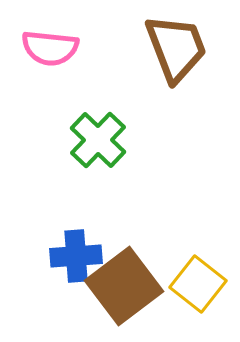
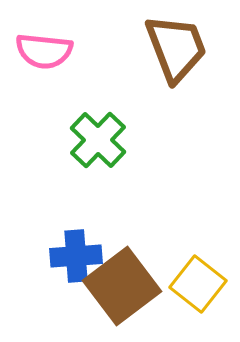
pink semicircle: moved 6 px left, 3 px down
brown square: moved 2 px left
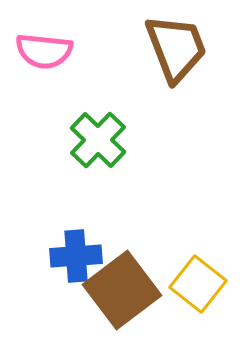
brown square: moved 4 px down
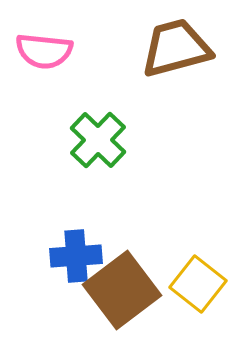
brown trapezoid: rotated 84 degrees counterclockwise
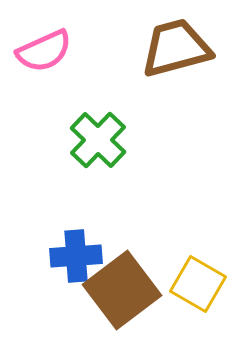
pink semicircle: rotated 30 degrees counterclockwise
yellow square: rotated 8 degrees counterclockwise
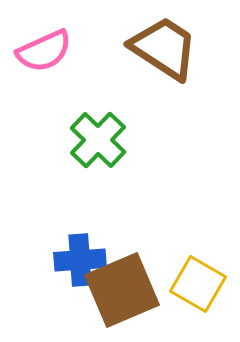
brown trapezoid: moved 12 px left; rotated 48 degrees clockwise
blue cross: moved 4 px right, 4 px down
brown square: rotated 14 degrees clockwise
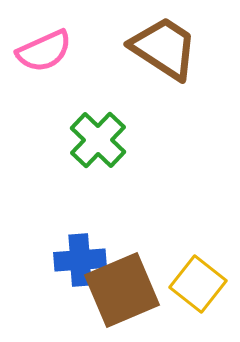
yellow square: rotated 8 degrees clockwise
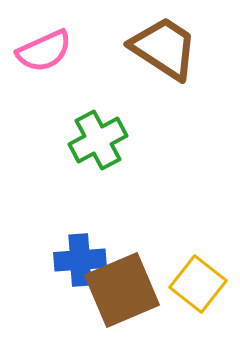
green cross: rotated 18 degrees clockwise
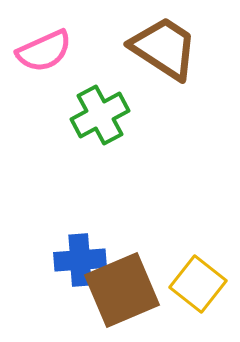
green cross: moved 2 px right, 25 px up
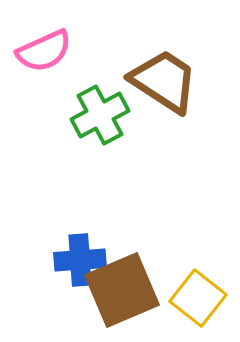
brown trapezoid: moved 33 px down
yellow square: moved 14 px down
